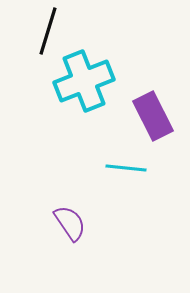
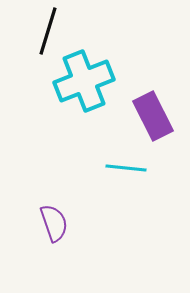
purple semicircle: moved 16 px left; rotated 15 degrees clockwise
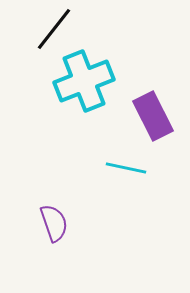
black line: moved 6 px right, 2 px up; rotated 21 degrees clockwise
cyan line: rotated 6 degrees clockwise
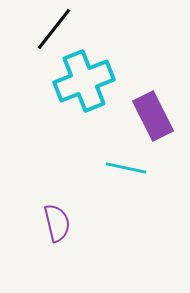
purple semicircle: moved 3 px right; rotated 6 degrees clockwise
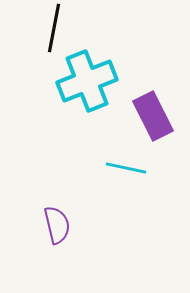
black line: moved 1 px up; rotated 27 degrees counterclockwise
cyan cross: moved 3 px right
purple semicircle: moved 2 px down
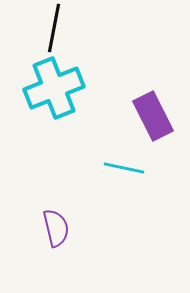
cyan cross: moved 33 px left, 7 px down
cyan line: moved 2 px left
purple semicircle: moved 1 px left, 3 px down
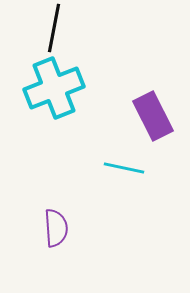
purple semicircle: rotated 9 degrees clockwise
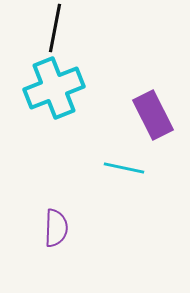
black line: moved 1 px right
purple rectangle: moved 1 px up
purple semicircle: rotated 6 degrees clockwise
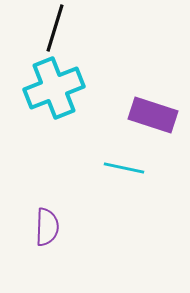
black line: rotated 6 degrees clockwise
purple rectangle: rotated 45 degrees counterclockwise
purple semicircle: moved 9 px left, 1 px up
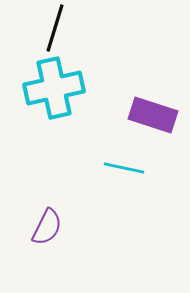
cyan cross: rotated 10 degrees clockwise
purple semicircle: rotated 24 degrees clockwise
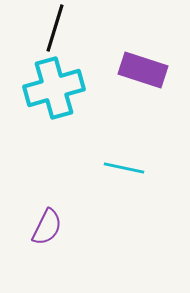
cyan cross: rotated 4 degrees counterclockwise
purple rectangle: moved 10 px left, 45 px up
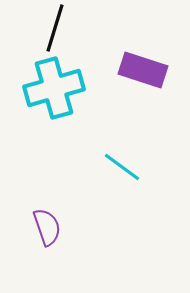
cyan line: moved 2 px left, 1 px up; rotated 24 degrees clockwise
purple semicircle: rotated 45 degrees counterclockwise
